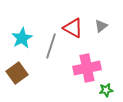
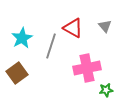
gray triangle: moved 4 px right; rotated 32 degrees counterclockwise
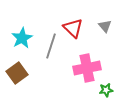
red triangle: rotated 15 degrees clockwise
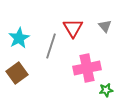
red triangle: rotated 15 degrees clockwise
cyan star: moved 3 px left
